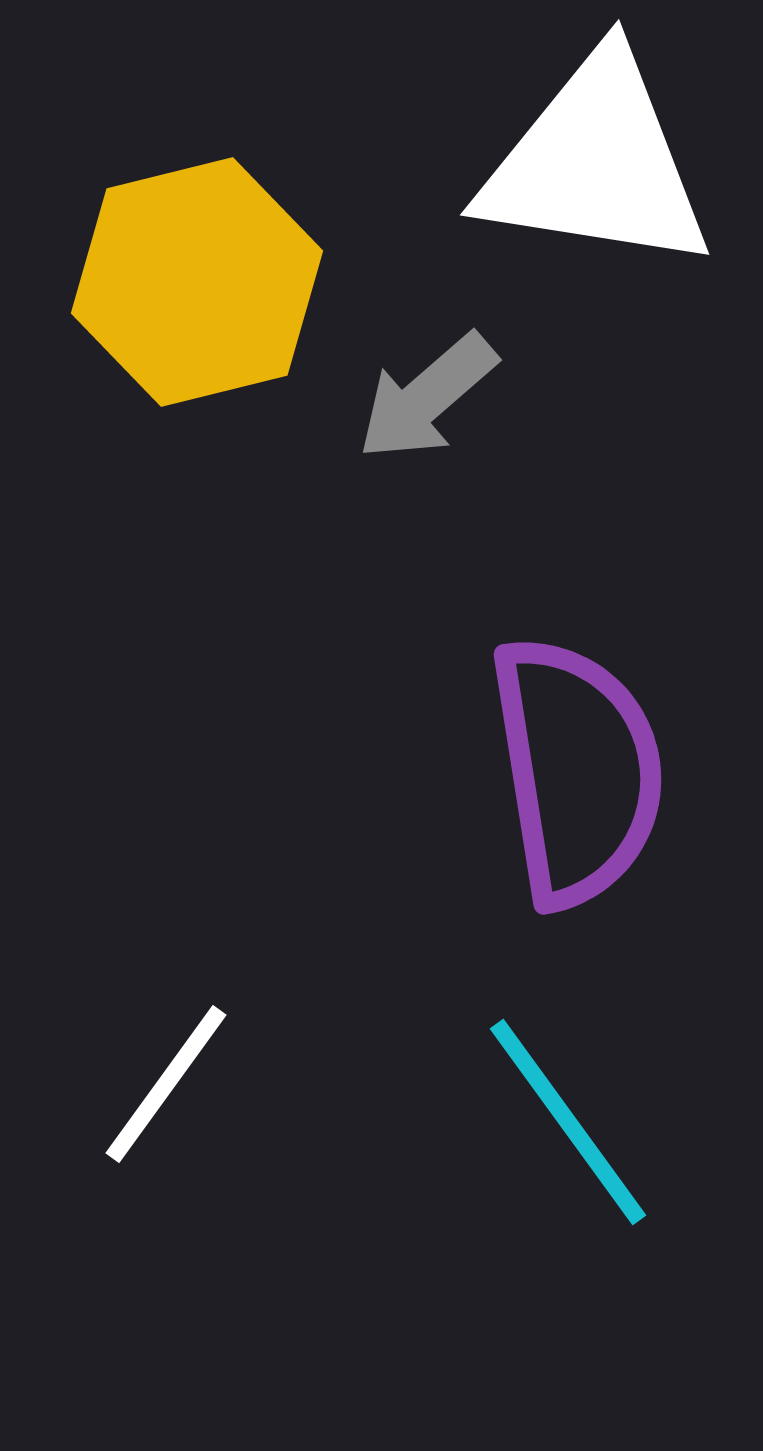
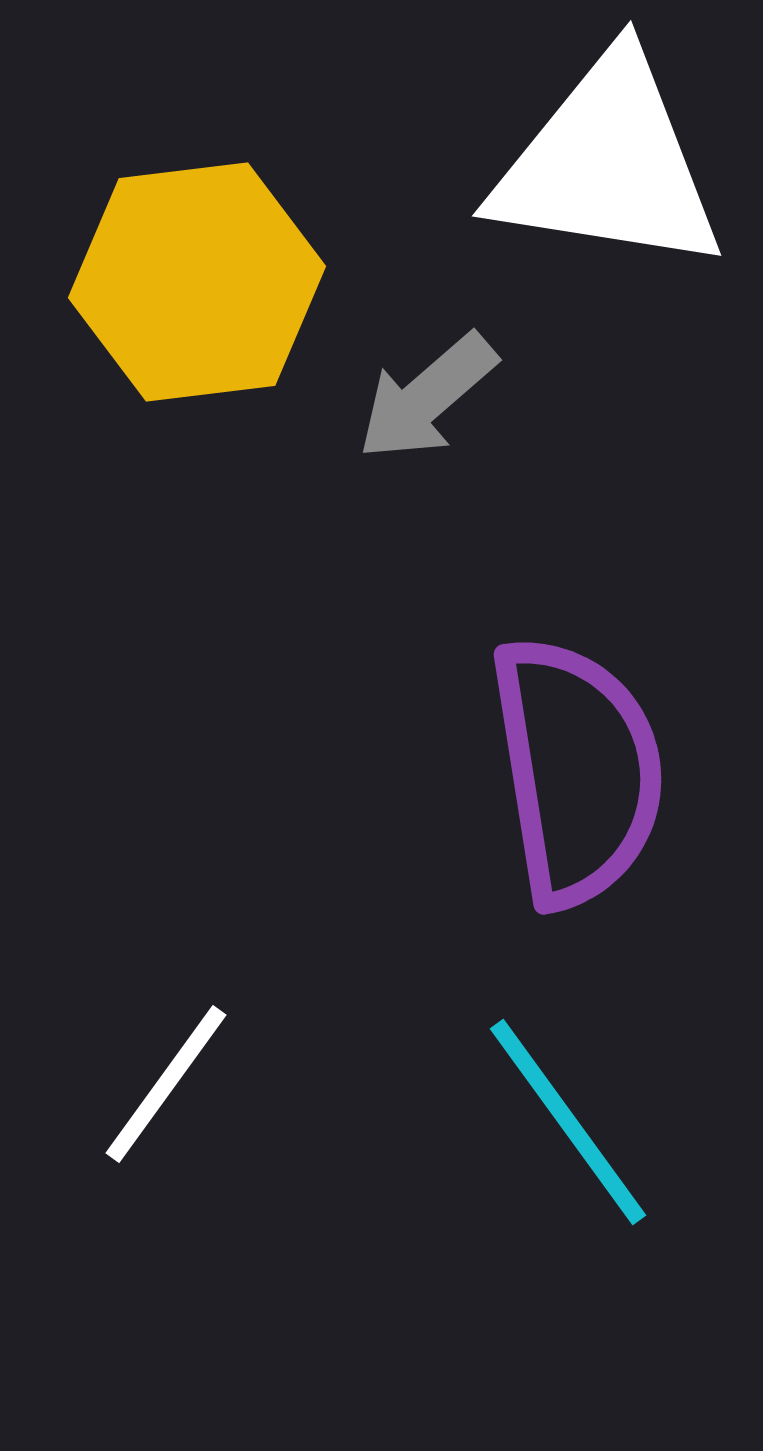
white triangle: moved 12 px right, 1 px down
yellow hexagon: rotated 7 degrees clockwise
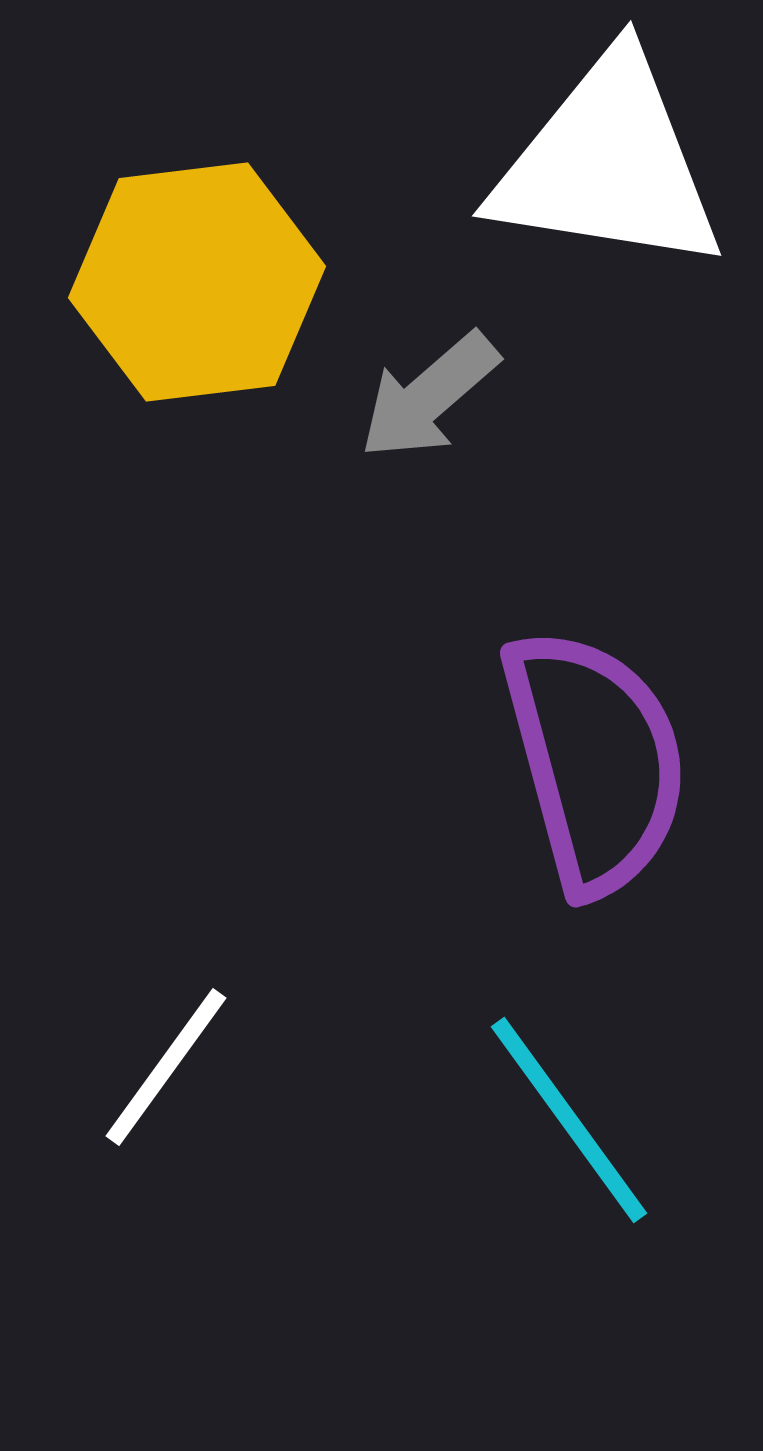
gray arrow: moved 2 px right, 1 px up
purple semicircle: moved 18 px right, 10 px up; rotated 6 degrees counterclockwise
white line: moved 17 px up
cyan line: moved 1 px right, 2 px up
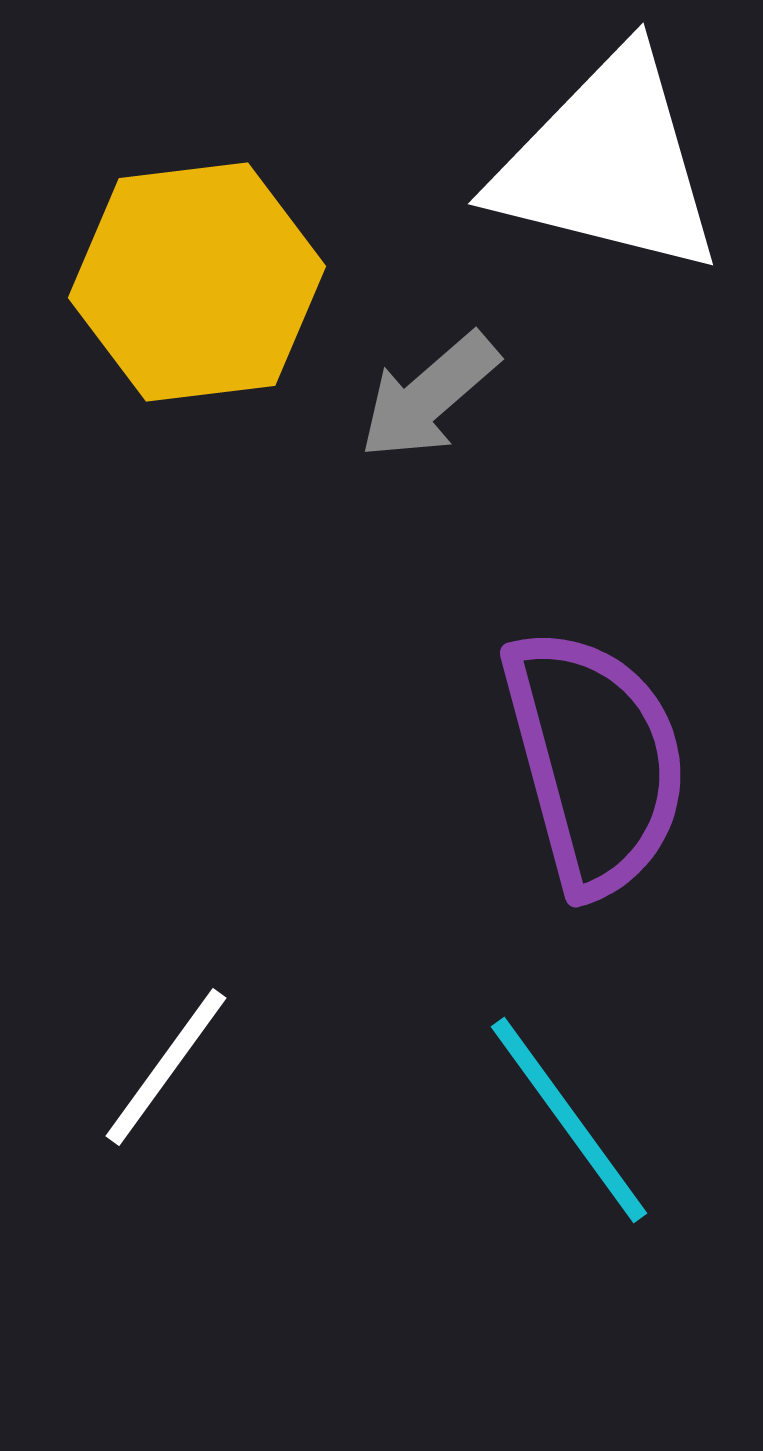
white triangle: rotated 5 degrees clockwise
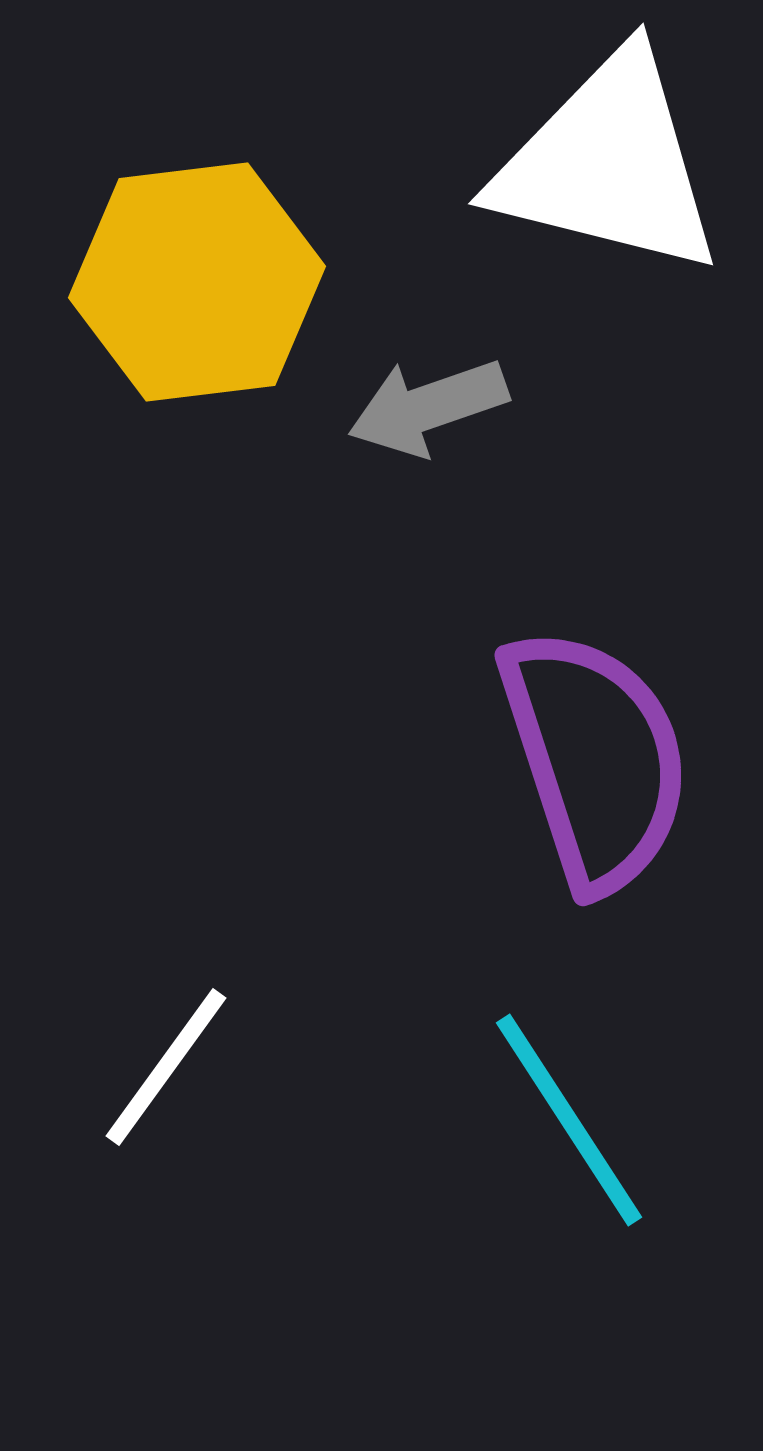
gray arrow: moved 1 px left, 11 px down; rotated 22 degrees clockwise
purple semicircle: moved 2 px up; rotated 3 degrees counterclockwise
cyan line: rotated 3 degrees clockwise
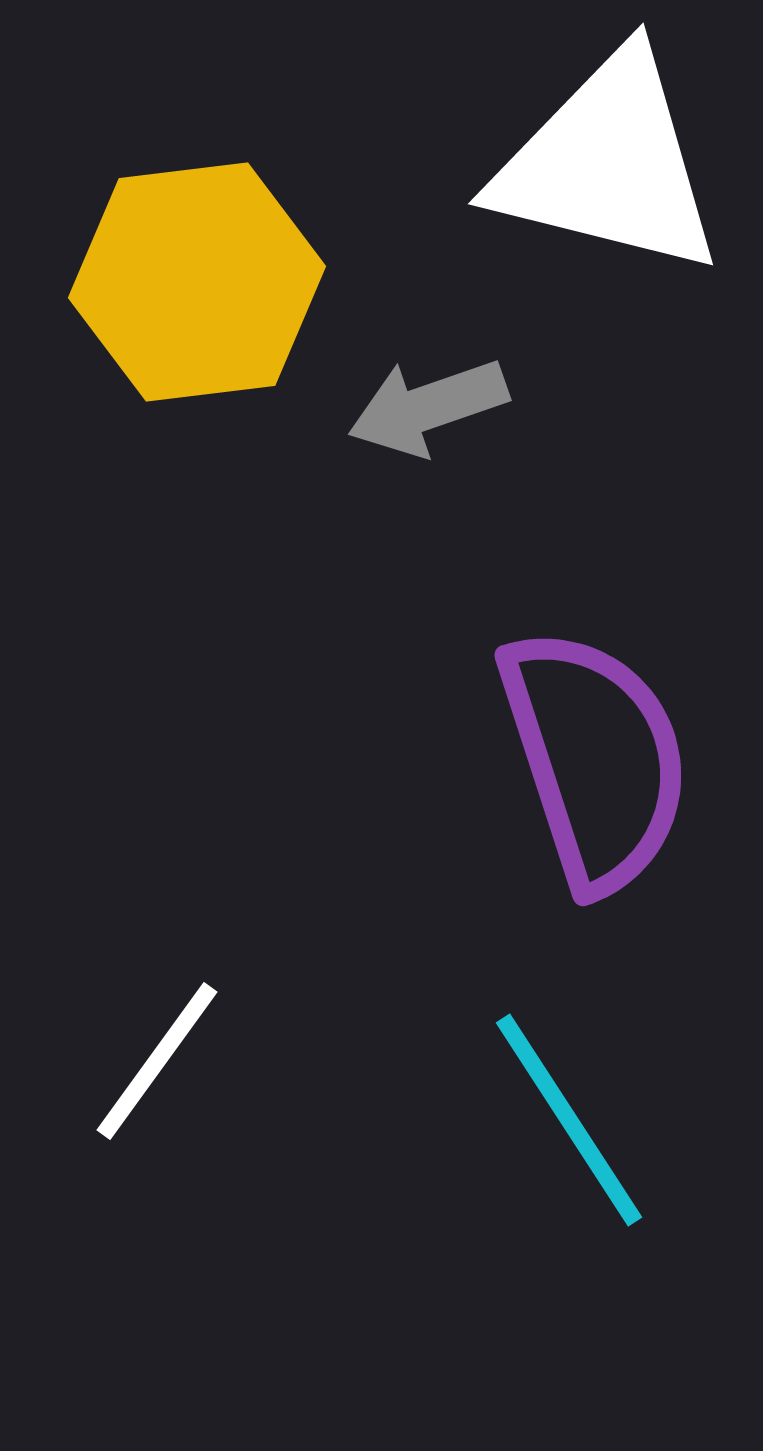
white line: moved 9 px left, 6 px up
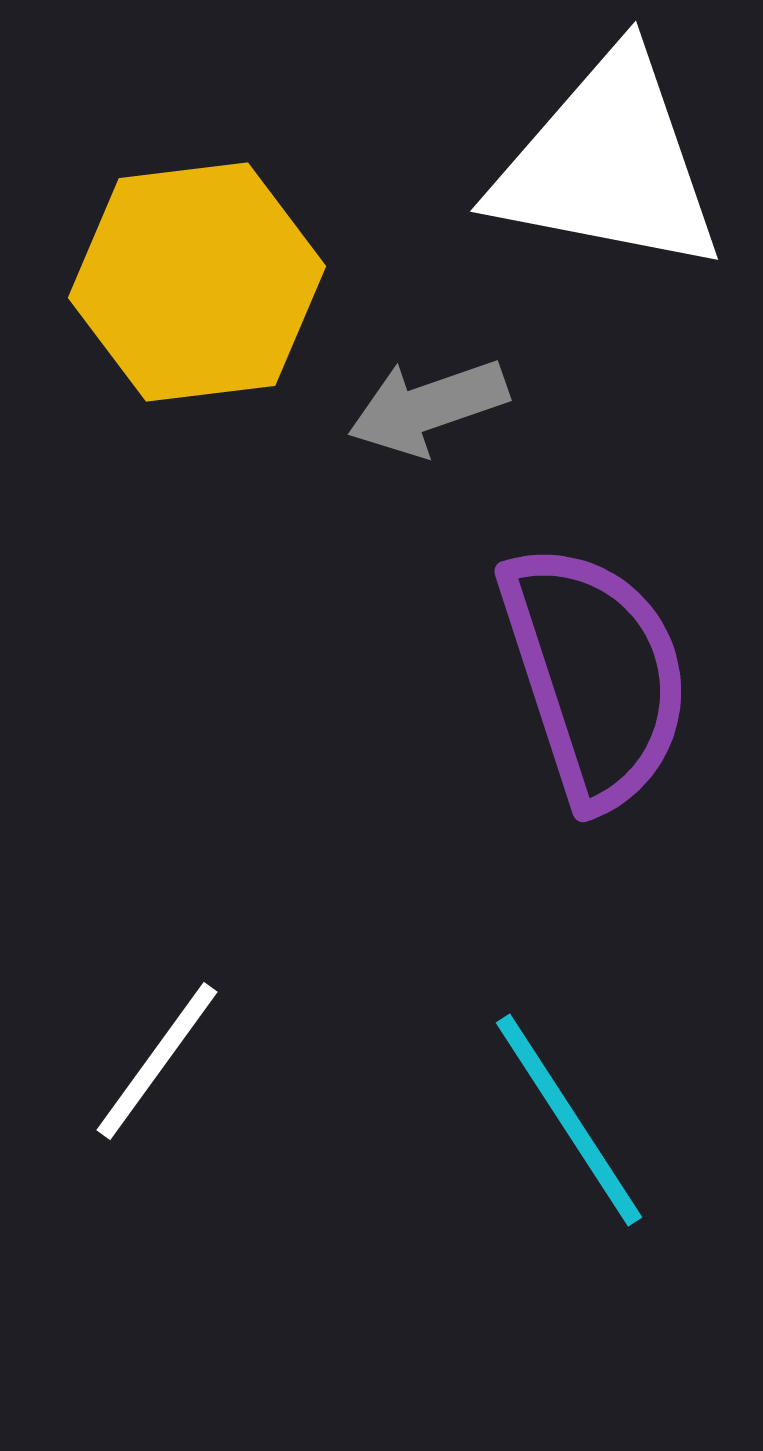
white triangle: rotated 3 degrees counterclockwise
purple semicircle: moved 84 px up
